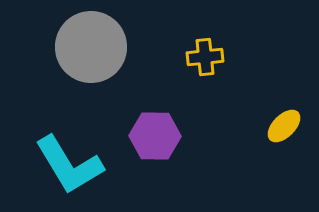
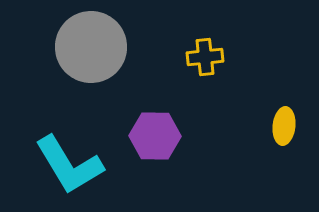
yellow ellipse: rotated 39 degrees counterclockwise
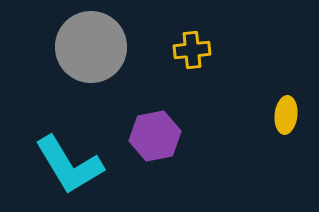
yellow cross: moved 13 px left, 7 px up
yellow ellipse: moved 2 px right, 11 px up
purple hexagon: rotated 12 degrees counterclockwise
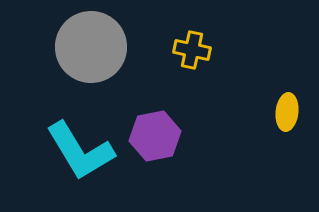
yellow cross: rotated 18 degrees clockwise
yellow ellipse: moved 1 px right, 3 px up
cyan L-shape: moved 11 px right, 14 px up
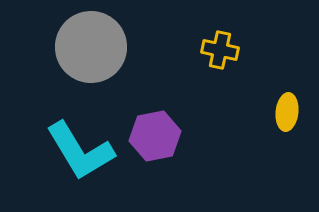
yellow cross: moved 28 px right
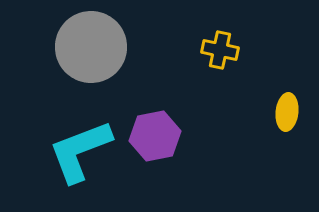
cyan L-shape: rotated 100 degrees clockwise
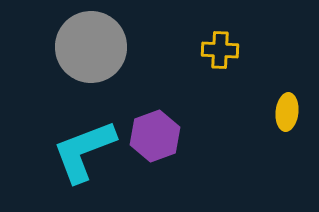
yellow cross: rotated 9 degrees counterclockwise
purple hexagon: rotated 9 degrees counterclockwise
cyan L-shape: moved 4 px right
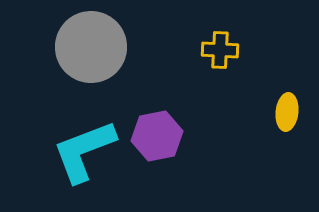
purple hexagon: moved 2 px right; rotated 9 degrees clockwise
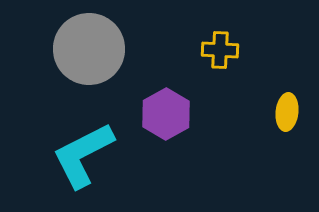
gray circle: moved 2 px left, 2 px down
purple hexagon: moved 9 px right, 22 px up; rotated 18 degrees counterclockwise
cyan L-shape: moved 1 px left, 4 px down; rotated 6 degrees counterclockwise
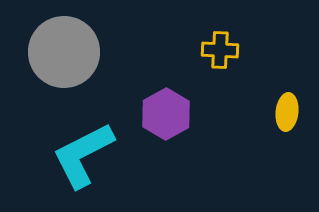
gray circle: moved 25 px left, 3 px down
